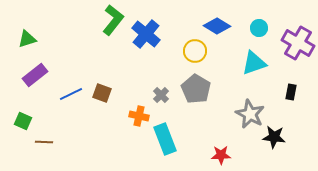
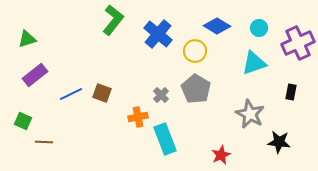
blue cross: moved 12 px right
purple cross: rotated 36 degrees clockwise
orange cross: moved 1 px left, 1 px down; rotated 24 degrees counterclockwise
black star: moved 5 px right, 5 px down
red star: rotated 24 degrees counterclockwise
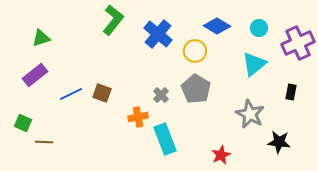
green triangle: moved 14 px right, 1 px up
cyan triangle: moved 1 px down; rotated 20 degrees counterclockwise
green square: moved 2 px down
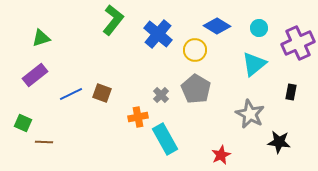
yellow circle: moved 1 px up
cyan rectangle: rotated 8 degrees counterclockwise
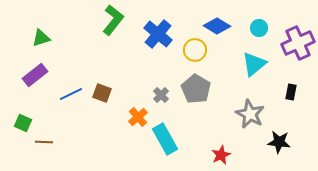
orange cross: rotated 30 degrees counterclockwise
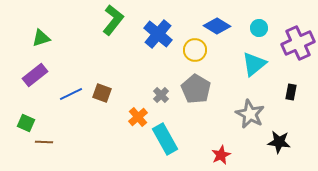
green square: moved 3 px right
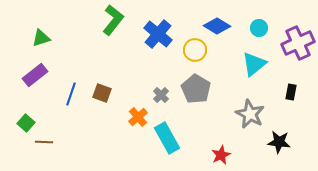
blue line: rotated 45 degrees counterclockwise
green square: rotated 18 degrees clockwise
cyan rectangle: moved 2 px right, 1 px up
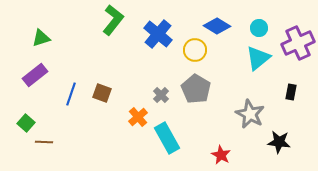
cyan triangle: moved 4 px right, 6 px up
red star: rotated 18 degrees counterclockwise
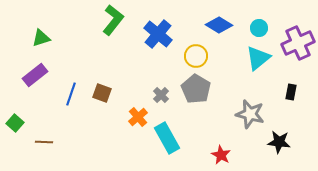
blue diamond: moved 2 px right, 1 px up
yellow circle: moved 1 px right, 6 px down
gray star: rotated 12 degrees counterclockwise
green square: moved 11 px left
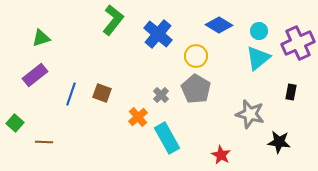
cyan circle: moved 3 px down
